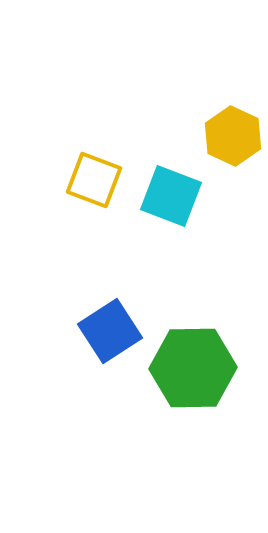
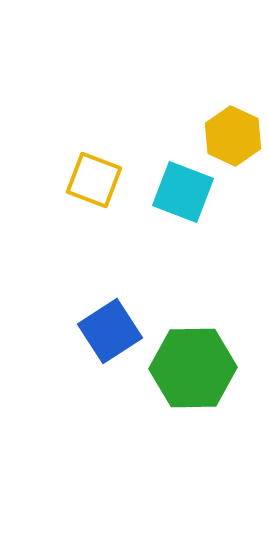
cyan square: moved 12 px right, 4 px up
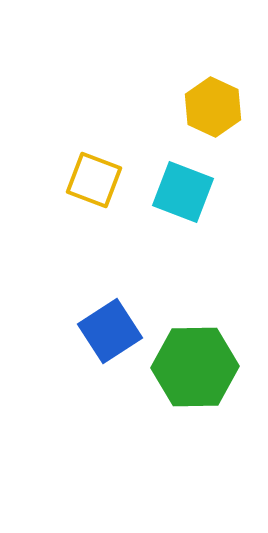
yellow hexagon: moved 20 px left, 29 px up
green hexagon: moved 2 px right, 1 px up
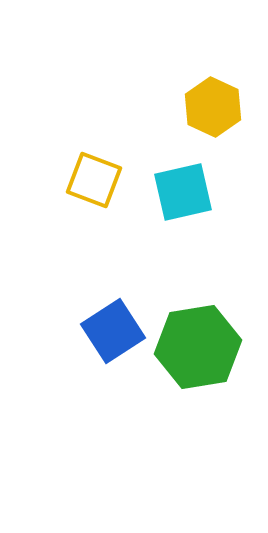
cyan square: rotated 34 degrees counterclockwise
blue square: moved 3 px right
green hexagon: moved 3 px right, 20 px up; rotated 8 degrees counterclockwise
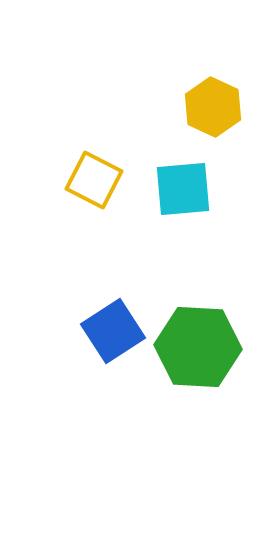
yellow square: rotated 6 degrees clockwise
cyan square: moved 3 px up; rotated 8 degrees clockwise
green hexagon: rotated 12 degrees clockwise
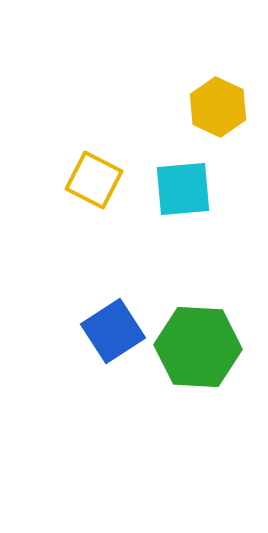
yellow hexagon: moved 5 px right
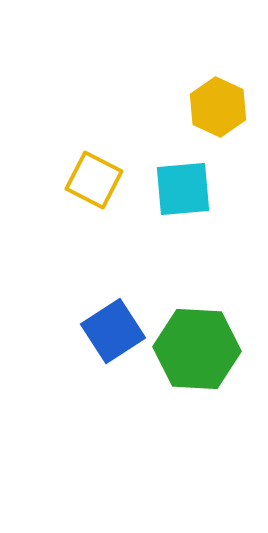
green hexagon: moved 1 px left, 2 px down
